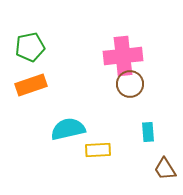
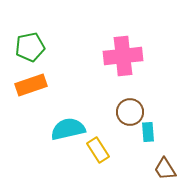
brown circle: moved 28 px down
yellow rectangle: rotated 60 degrees clockwise
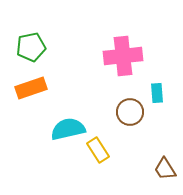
green pentagon: moved 1 px right
orange rectangle: moved 3 px down
cyan rectangle: moved 9 px right, 39 px up
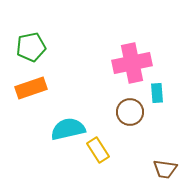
pink cross: moved 9 px right, 7 px down; rotated 6 degrees counterclockwise
brown trapezoid: rotated 50 degrees counterclockwise
